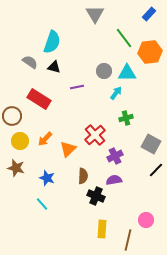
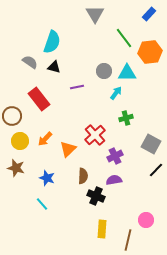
red rectangle: rotated 20 degrees clockwise
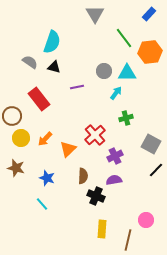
yellow circle: moved 1 px right, 3 px up
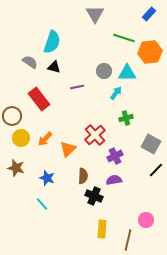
green line: rotated 35 degrees counterclockwise
black cross: moved 2 px left
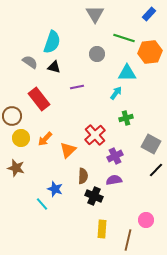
gray circle: moved 7 px left, 17 px up
orange triangle: moved 1 px down
blue star: moved 8 px right, 11 px down
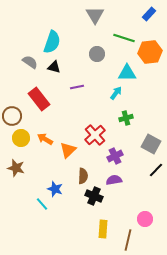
gray triangle: moved 1 px down
orange arrow: rotated 77 degrees clockwise
pink circle: moved 1 px left, 1 px up
yellow rectangle: moved 1 px right
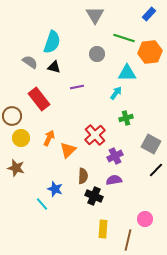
orange arrow: moved 4 px right, 1 px up; rotated 84 degrees clockwise
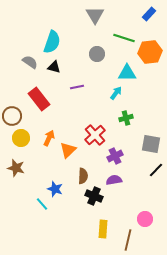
gray square: rotated 18 degrees counterclockwise
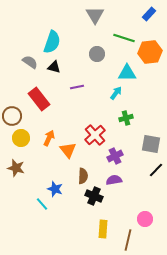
orange triangle: rotated 24 degrees counterclockwise
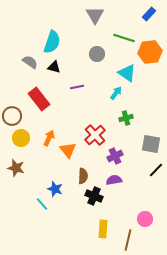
cyan triangle: rotated 36 degrees clockwise
